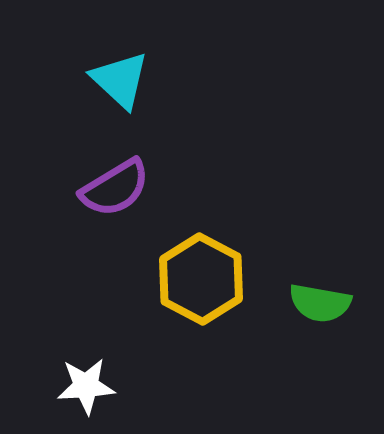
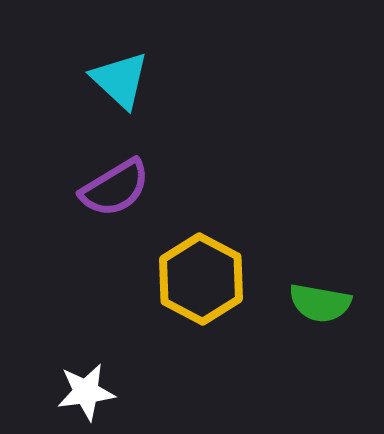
white star: moved 6 px down; rotated 4 degrees counterclockwise
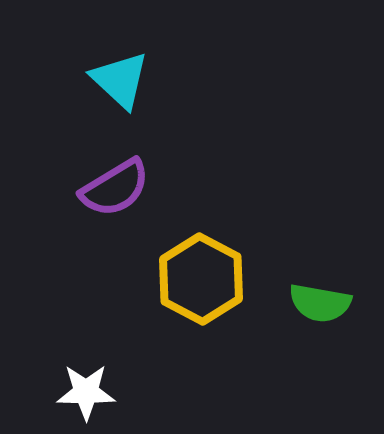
white star: rotated 8 degrees clockwise
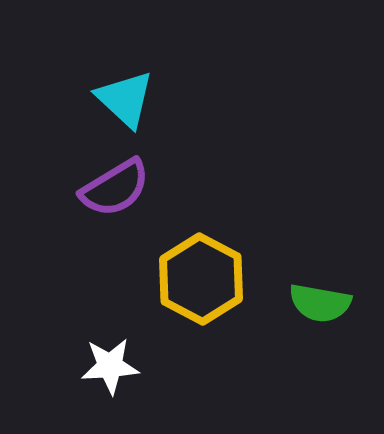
cyan triangle: moved 5 px right, 19 px down
white star: moved 24 px right, 26 px up; rotated 4 degrees counterclockwise
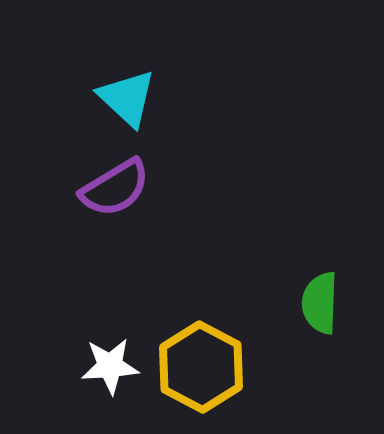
cyan triangle: moved 2 px right, 1 px up
yellow hexagon: moved 88 px down
green semicircle: rotated 82 degrees clockwise
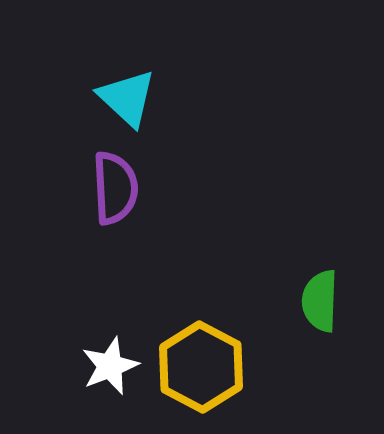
purple semicircle: rotated 62 degrees counterclockwise
green semicircle: moved 2 px up
white star: rotated 18 degrees counterclockwise
